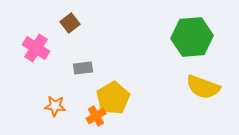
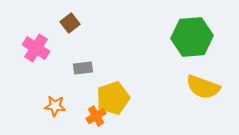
yellow pentagon: rotated 12 degrees clockwise
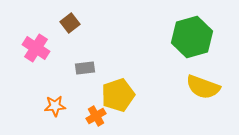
green hexagon: rotated 12 degrees counterclockwise
gray rectangle: moved 2 px right
yellow pentagon: moved 5 px right, 3 px up
orange star: rotated 10 degrees counterclockwise
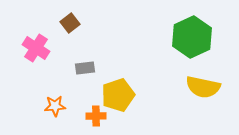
green hexagon: rotated 9 degrees counterclockwise
yellow semicircle: rotated 8 degrees counterclockwise
orange cross: rotated 30 degrees clockwise
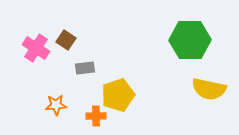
brown square: moved 4 px left, 17 px down; rotated 18 degrees counterclockwise
green hexagon: moved 2 px left, 3 px down; rotated 24 degrees clockwise
yellow semicircle: moved 6 px right, 2 px down
orange star: moved 1 px right, 1 px up
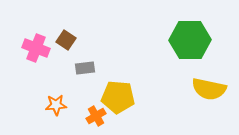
pink cross: rotated 12 degrees counterclockwise
yellow pentagon: moved 2 px down; rotated 24 degrees clockwise
orange cross: rotated 30 degrees counterclockwise
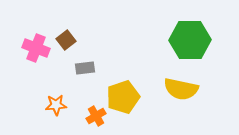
brown square: rotated 18 degrees clockwise
yellow semicircle: moved 28 px left
yellow pentagon: moved 5 px right; rotated 24 degrees counterclockwise
